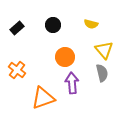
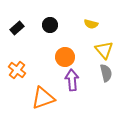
black circle: moved 3 px left
gray semicircle: moved 4 px right
purple arrow: moved 3 px up
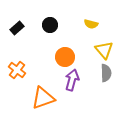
gray semicircle: rotated 12 degrees clockwise
purple arrow: rotated 20 degrees clockwise
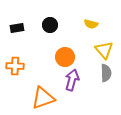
black rectangle: rotated 32 degrees clockwise
orange cross: moved 2 px left, 4 px up; rotated 36 degrees counterclockwise
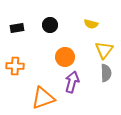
yellow triangle: rotated 18 degrees clockwise
purple arrow: moved 2 px down
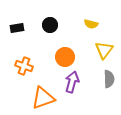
orange cross: moved 9 px right; rotated 18 degrees clockwise
gray semicircle: moved 3 px right, 6 px down
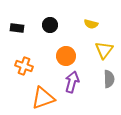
black rectangle: rotated 16 degrees clockwise
orange circle: moved 1 px right, 1 px up
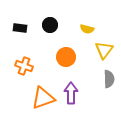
yellow semicircle: moved 4 px left, 5 px down
black rectangle: moved 3 px right
orange circle: moved 1 px down
purple arrow: moved 1 px left, 11 px down; rotated 15 degrees counterclockwise
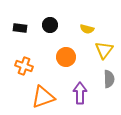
purple arrow: moved 9 px right
orange triangle: moved 1 px up
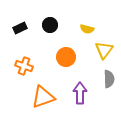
black rectangle: rotated 32 degrees counterclockwise
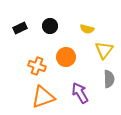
black circle: moved 1 px down
orange cross: moved 13 px right
purple arrow: rotated 30 degrees counterclockwise
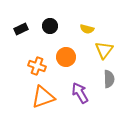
black rectangle: moved 1 px right, 1 px down
